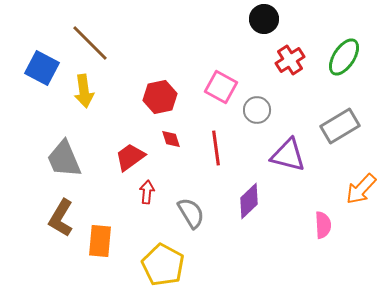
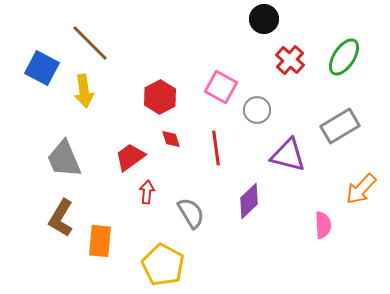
red cross: rotated 16 degrees counterclockwise
red hexagon: rotated 16 degrees counterclockwise
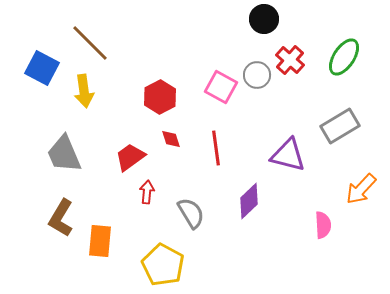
gray circle: moved 35 px up
gray trapezoid: moved 5 px up
